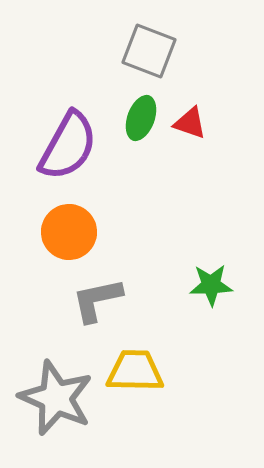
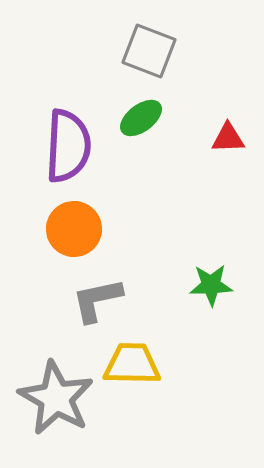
green ellipse: rotated 33 degrees clockwise
red triangle: moved 38 px right, 15 px down; rotated 21 degrees counterclockwise
purple semicircle: rotated 26 degrees counterclockwise
orange circle: moved 5 px right, 3 px up
yellow trapezoid: moved 3 px left, 7 px up
gray star: rotated 6 degrees clockwise
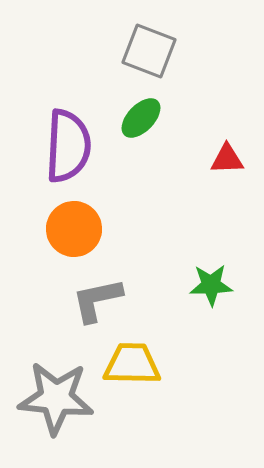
green ellipse: rotated 9 degrees counterclockwise
red triangle: moved 1 px left, 21 px down
gray star: rotated 24 degrees counterclockwise
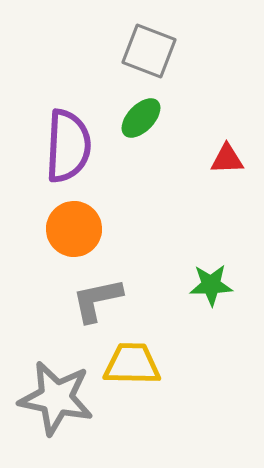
gray star: rotated 6 degrees clockwise
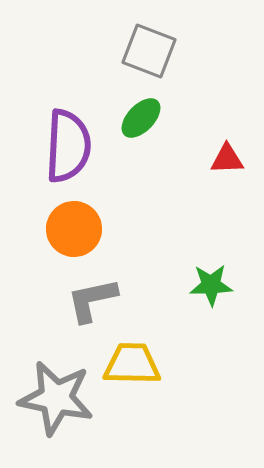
gray L-shape: moved 5 px left
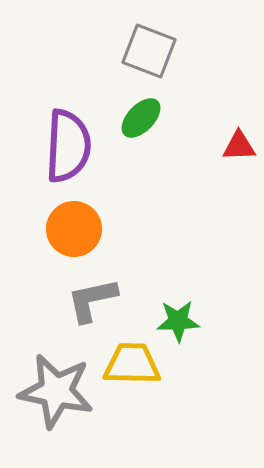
red triangle: moved 12 px right, 13 px up
green star: moved 33 px left, 36 px down
gray star: moved 7 px up
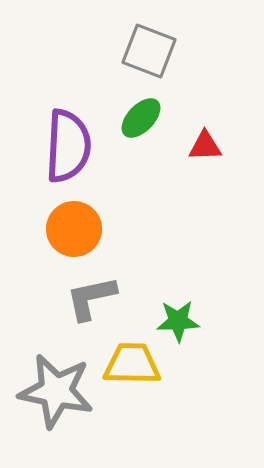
red triangle: moved 34 px left
gray L-shape: moved 1 px left, 2 px up
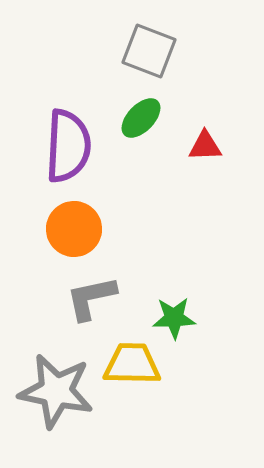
green star: moved 4 px left, 3 px up
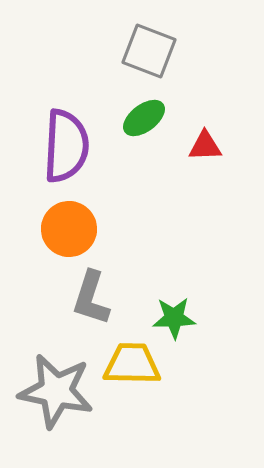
green ellipse: moved 3 px right; rotated 9 degrees clockwise
purple semicircle: moved 2 px left
orange circle: moved 5 px left
gray L-shape: rotated 60 degrees counterclockwise
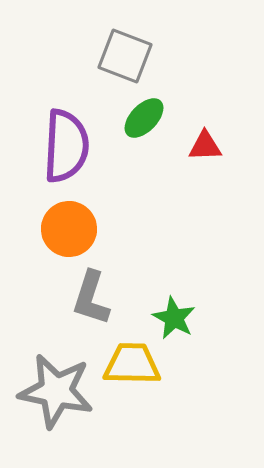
gray square: moved 24 px left, 5 px down
green ellipse: rotated 9 degrees counterclockwise
green star: rotated 30 degrees clockwise
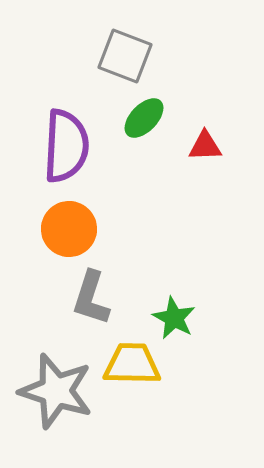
gray star: rotated 6 degrees clockwise
